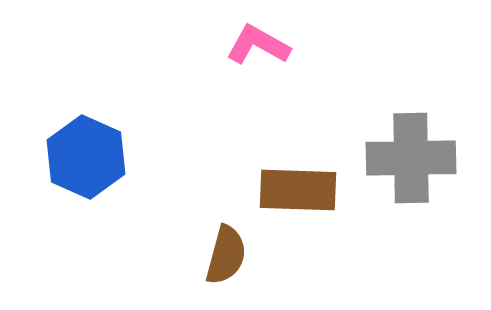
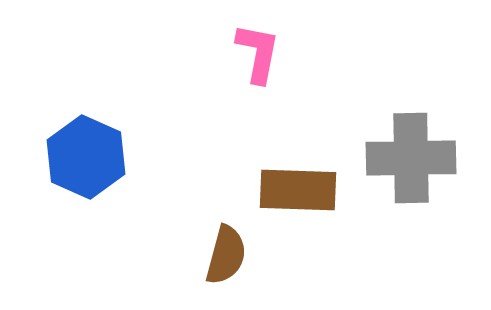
pink L-shape: moved 8 px down; rotated 72 degrees clockwise
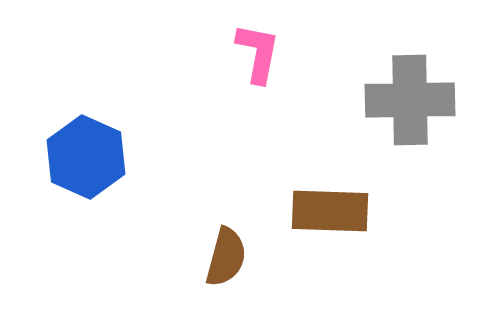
gray cross: moved 1 px left, 58 px up
brown rectangle: moved 32 px right, 21 px down
brown semicircle: moved 2 px down
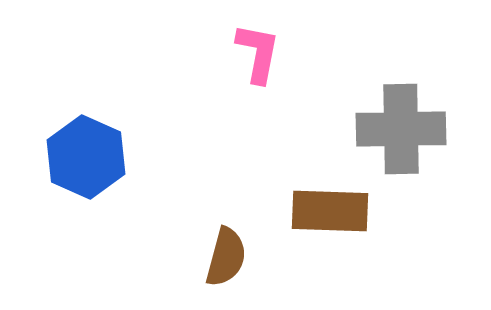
gray cross: moved 9 px left, 29 px down
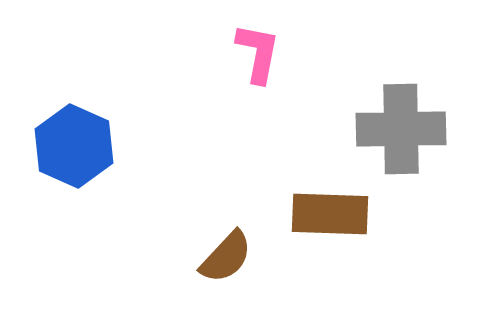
blue hexagon: moved 12 px left, 11 px up
brown rectangle: moved 3 px down
brown semicircle: rotated 28 degrees clockwise
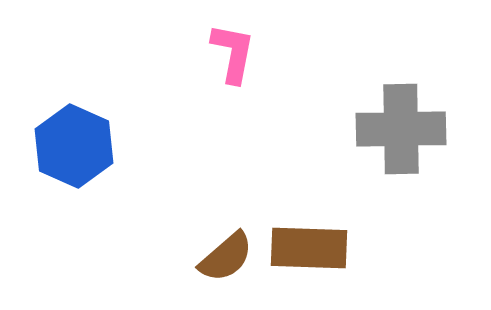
pink L-shape: moved 25 px left
brown rectangle: moved 21 px left, 34 px down
brown semicircle: rotated 6 degrees clockwise
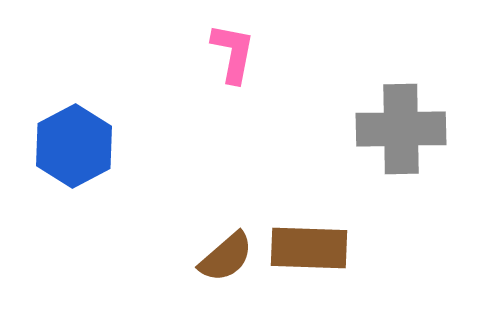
blue hexagon: rotated 8 degrees clockwise
